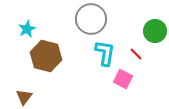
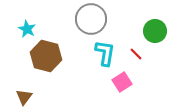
cyan star: rotated 18 degrees counterclockwise
pink square: moved 1 px left, 3 px down; rotated 30 degrees clockwise
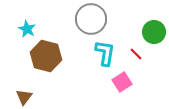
green circle: moved 1 px left, 1 px down
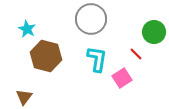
cyan L-shape: moved 8 px left, 6 px down
pink square: moved 4 px up
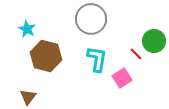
green circle: moved 9 px down
brown triangle: moved 4 px right
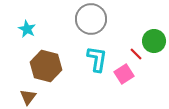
brown hexagon: moved 10 px down
pink square: moved 2 px right, 4 px up
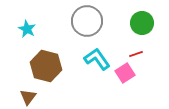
gray circle: moved 4 px left, 2 px down
green circle: moved 12 px left, 18 px up
red line: rotated 64 degrees counterclockwise
cyan L-shape: rotated 44 degrees counterclockwise
pink square: moved 1 px right, 1 px up
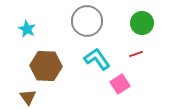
brown hexagon: rotated 12 degrees counterclockwise
pink square: moved 5 px left, 11 px down
brown triangle: rotated 12 degrees counterclockwise
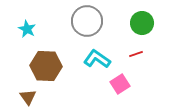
cyan L-shape: rotated 20 degrees counterclockwise
